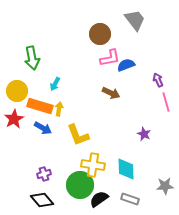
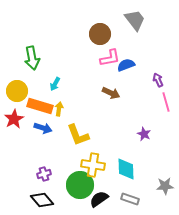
blue arrow: rotated 12 degrees counterclockwise
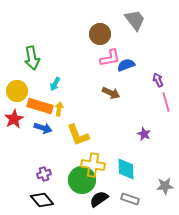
green circle: moved 2 px right, 5 px up
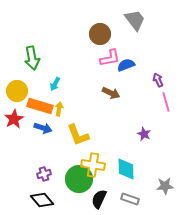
green circle: moved 3 px left, 1 px up
black semicircle: rotated 30 degrees counterclockwise
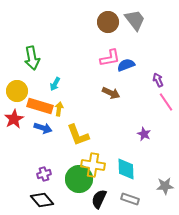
brown circle: moved 8 px right, 12 px up
pink line: rotated 18 degrees counterclockwise
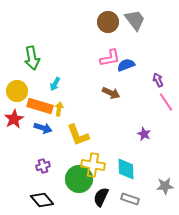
purple cross: moved 1 px left, 8 px up
black semicircle: moved 2 px right, 2 px up
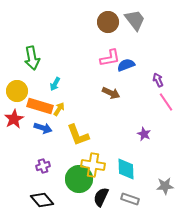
yellow arrow: rotated 24 degrees clockwise
